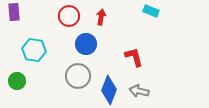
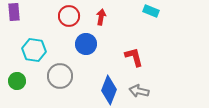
gray circle: moved 18 px left
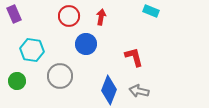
purple rectangle: moved 2 px down; rotated 18 degrees counterclockwise
cyan hexagon: moved 2 px left
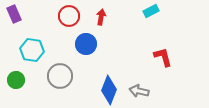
cyan rectangle: rotated 49 degrees counterclockwise
red L-shape: moved 29 px right
green circle: moved 1 px left, 1 px up
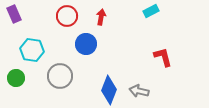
red circle: moved 2 px left
green circle: moved 2 px up
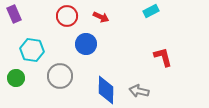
red arrow: rotated 105 degrees clockwise
blue diamond: moved 3 px left; rotated 20 degrees counterclockwise
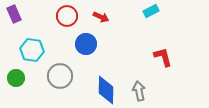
gray arrow: rotated 66 degrees clockwise
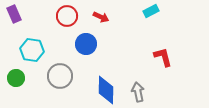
gray arrow: moved 1 px left, 1 px down
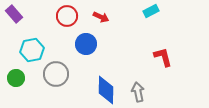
purple rectangle: rotated 18 degrees counterclockwise
cyan hexagon: rotated 20 degrees counterclockwise
gray circle: moved 4 px left, 2 px up
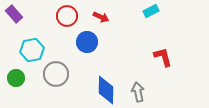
blue circle: moved 1 px right, 2 px up
